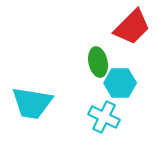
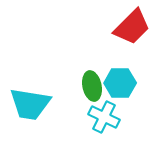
green ellipse: moved 6 px left, 24 px down
cyan trapezoid: moved 2 px left, 1 px down
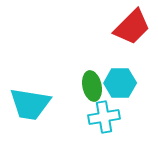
cyan cross: rotated 36 degrees counterclockwise
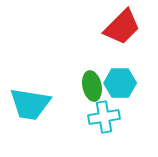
red trapezoid: moved 10 px left
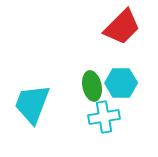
cyan hexagon: moved 1 px right
cyan trapezoid: moved 2 px right; rotated 102 degrees clockwise
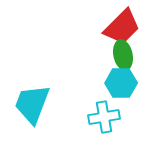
green ellipse: moved 31 px right, 31 px up
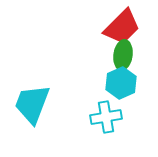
green ellipse: rotated 20 degrees clockwise
cyan hexagon: rotated 24 degrees counterclockwise
cyan cross: moved 2 px right
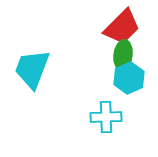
cyan hexagon: moved 8 px right, 5 px up
cyan trapezoid: moved 35 px up
cyan cross: rotated 8 degrees clockwise
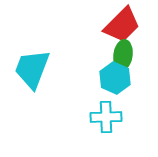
red trapezoid: moved 2 px up
cyan hexagon: moved 14 px left; rotated 12 degrees counterclockwise
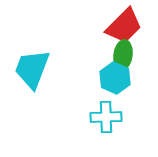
red trapezoid: moved 2 px right, 1 px down
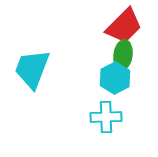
cyan hexagon: rotated 8 degrees clockwise
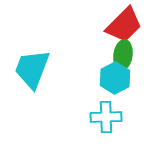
red trapezoid: moved 1 px up
